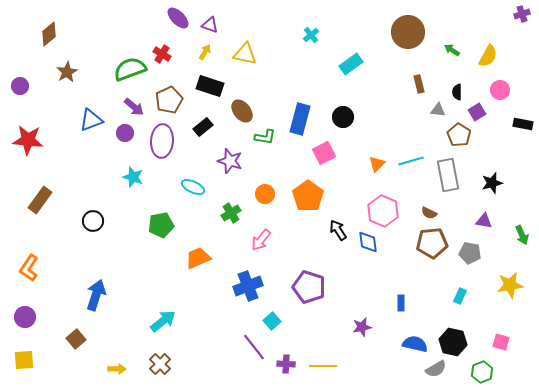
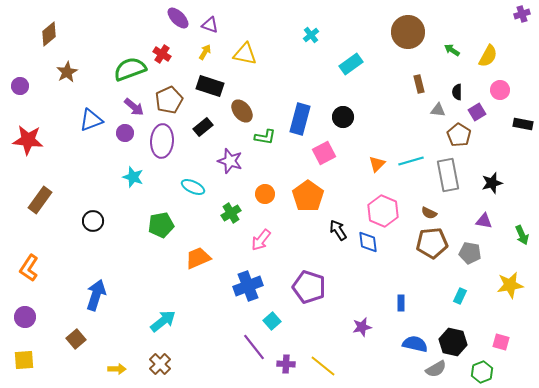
yellow line at (323, 366): rotated 40 degrees clockwise
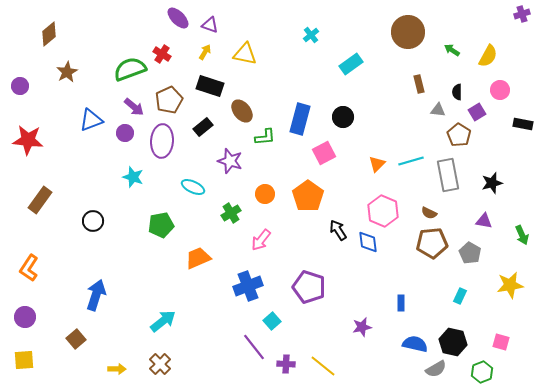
green L-shape at (265, 137): rotated 15 degrees counterclockwise
gray pentagon at (470, 253): rotated 20 degrees clockwise
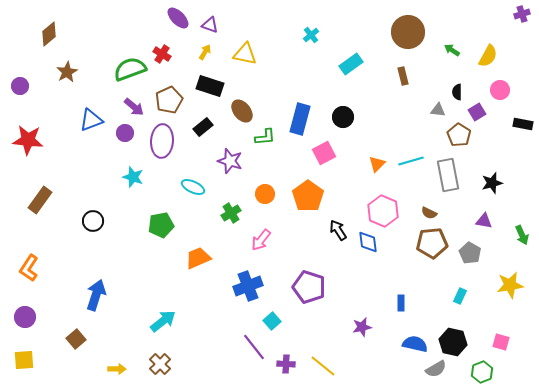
brown rectangle at (419, 84): moved 16 px left, 8 px up
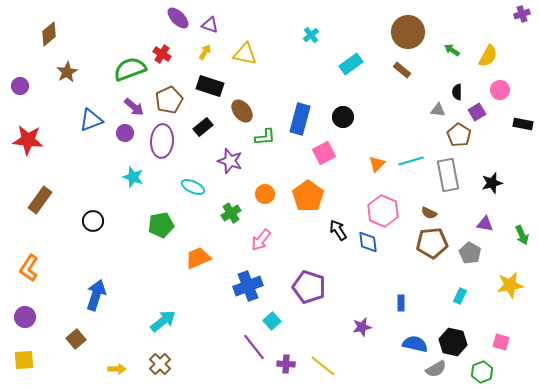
brown rectangle at (403, 76): moved 1 px left, 6 px up; rotated 36 degrees counterclockwise
purple triangle at (484, 221): moved 1 px right, 3 px down
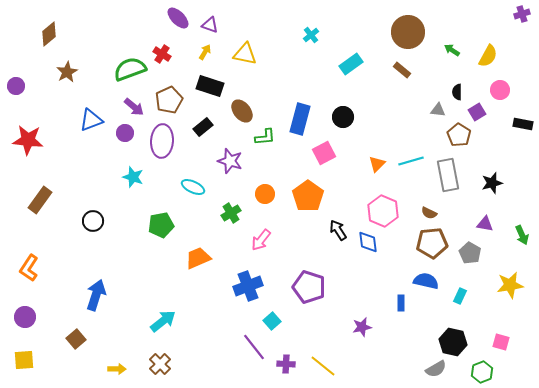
purple circle at (20, 86): moved 4 px left
blue semicircle at (415, 344): moved 11 px right, 63 px up
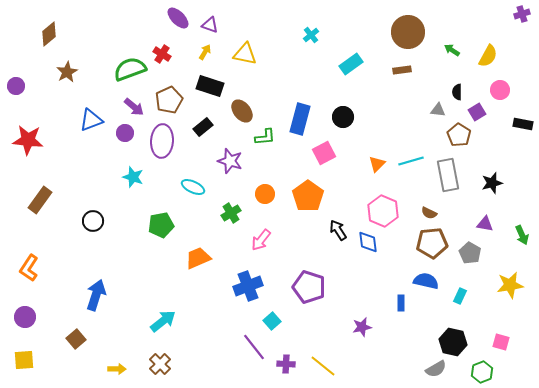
brown rectangle at (402, 70): rotated 48 degrees counterclockwise
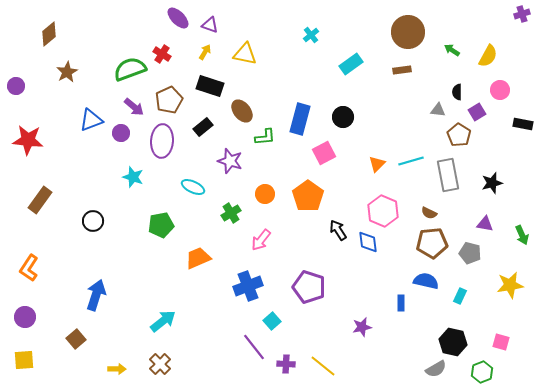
purple circle at (125, 133): moved 4 px left
gray pentagon at (470, 253): rotated 15 degrees counterclockwise
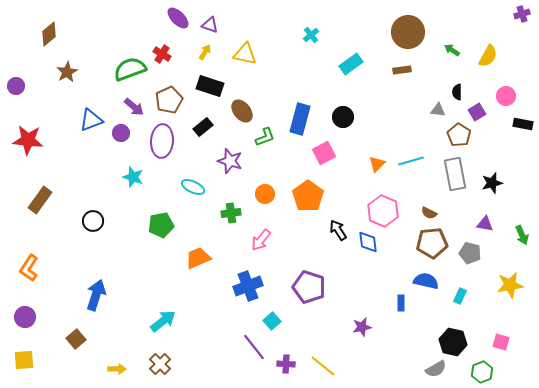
pink circle at (500, 90): moved 6 px right, 6 px down
green L-shape at (265, 137): rotated 15 degrees counterclockwise
gray rectangle at (448, 175): moved 7 px right, 1 px up
green cross at (231, 213): rotated 24 degrees clockwise
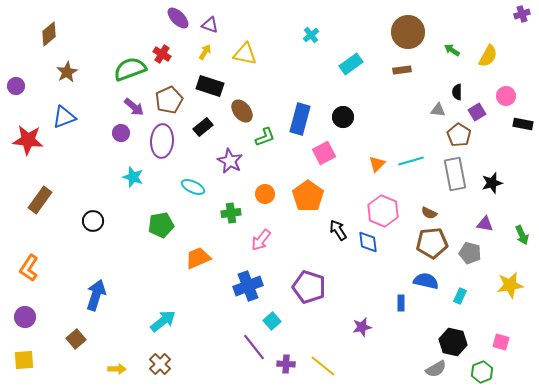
blue triangle at (91, 120): moved 27 px left, 3 px up
purple star at (230, 161): rotated 10 degrees clockwise
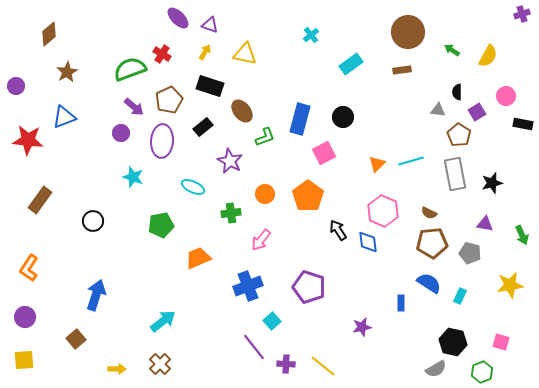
blue semicircle at (426, 281): moved 3 px right, 2 px down; rotated 20 degrees clockwise
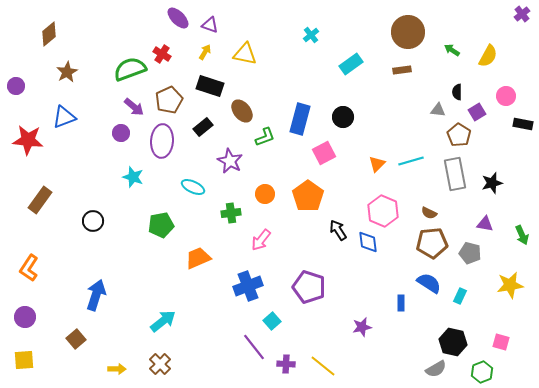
purple cross at (522, 14): rotated 21 degrees counterclockwise
